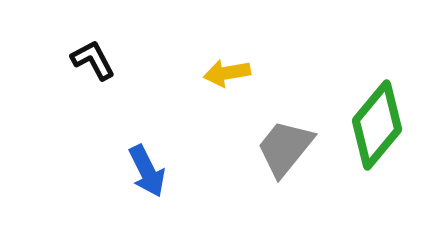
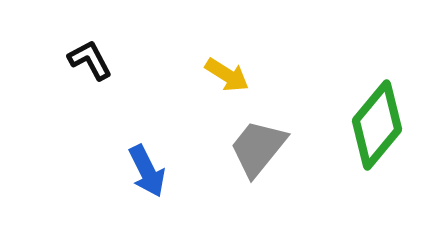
black L-shape: moved 3 px left
yellow arrow: moved 2 px down; rotated 138 degrees counterclockwise
gray trapezoid: moved 27 px left
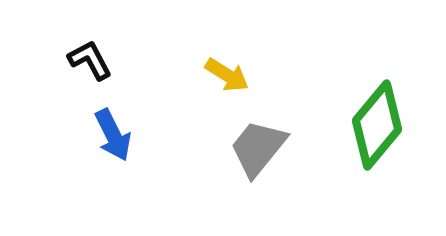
blue arrow: moved 34 px left, 36 px up
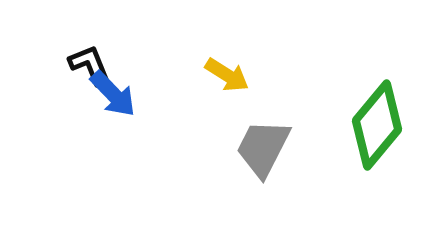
black L-shape: moved 5 px down; rotated 6 degrees clockwise
blue arrow: moved 41 px up; rotated 18 degrees counterclockwise
gray trapezoid: moved 5 px right; rotated 12 degrees counterclockwise
